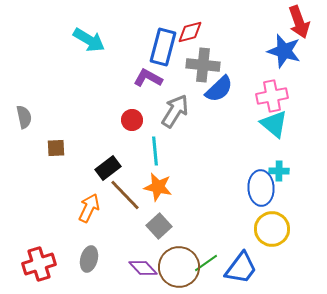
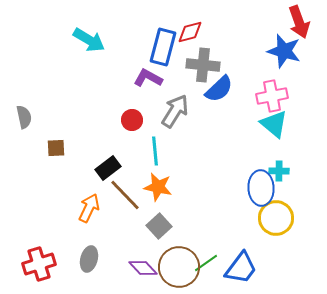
yellow circle: moved 4 px right, 11 px up
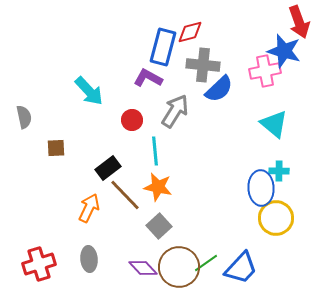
cyan arrow: moved 51 px down; rotated 16 degrees clockwise
pink cross: moved 7 px left, 25 px up
gray ellipse: rotated 20 degrees counterclockwise
blue trapezoid: rotated 6 degrees clockwise
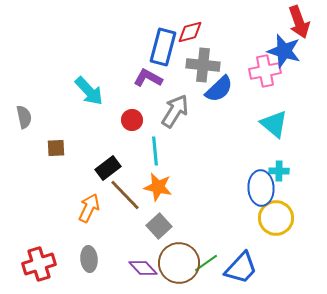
brown circle: moved 4 px up
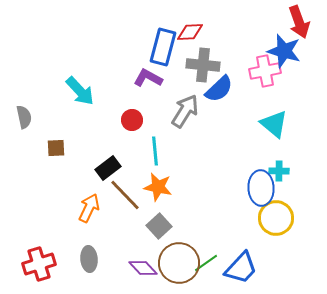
red diamond: rotated 12 degrees clockwise
cyan arrow: moved 9 px left
gray arrow: moved 10 px right
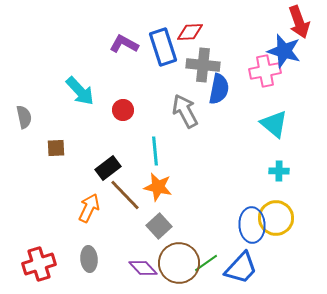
blue rectangle: rotated 33 degrees counterclockwise
purple L-shape: moved 24 px left, 34 px up
blue semicircle: rotated 36 degrees counterclockwise
gray arrow: rotated 60 degrees counterclockwise
red circle: moved 9 px left, 10 px up
blue ellipse: moved 9 px left, 37 px down
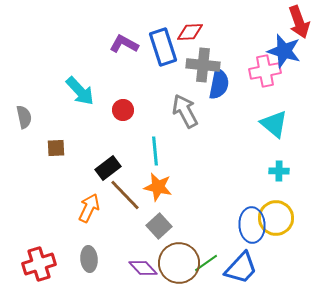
blue semicircle: moved 5 px up
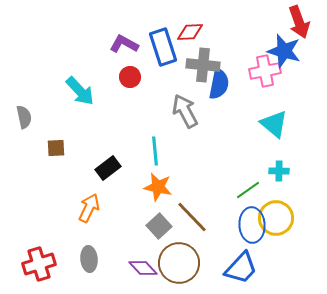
red circle: moved 7 px right, 33 px up
brown line: moved 67 px right, 22 px down
green line: moved 42 px right, 73 px up
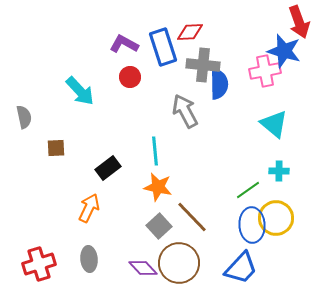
blue semicircle: rotated 12 degrees counterclockwise
